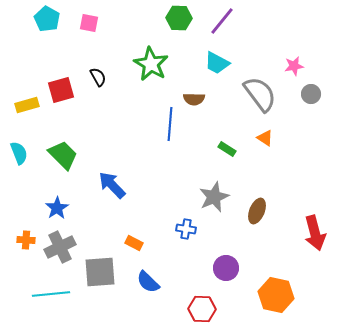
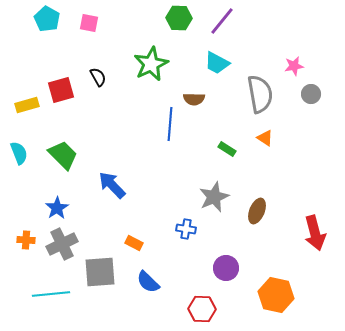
green star: rotated 16 degrees clockwise
gray semicircle: rotated 27 degrees clockwise
gray cross: moved 2 px right, 3 px up
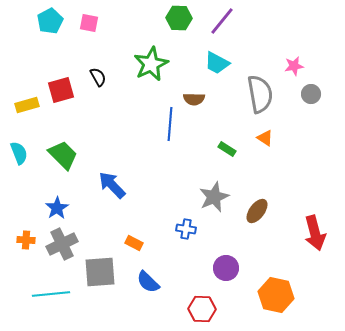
cyan pentagon: moved 3 px right, 2 px down; rotated 15 degrees clockwise
brown ellipse: rotated 15 degrees clockwise
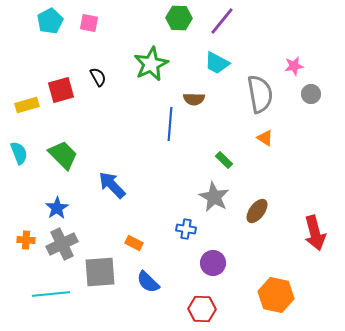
green rectangle: moved 3 px left, 11 px down; rotated 12 degrees clockwise
gray star: rotated 20 degrees counterclockwise
purple circle: moved 13 px left, 5 px up
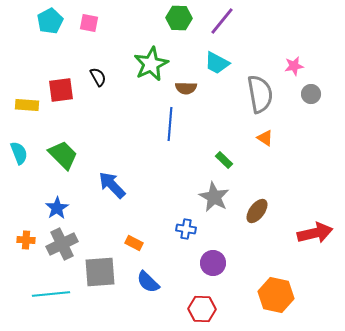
red square: rotated 8 degrees clockwise
brown semicircle: moved 8 px left, 11 px up
yellow rectangle: rotated 20 degrees clockwise
red arrow: rotated 88 degrees counterclockwise
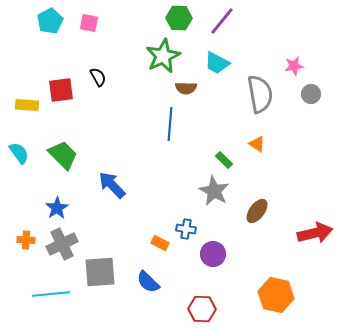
green star: moved 12 px right, 8 px up
orange triangle: moved 8 px left, 6 px down
cyan semicircle: rotated 15 degrees counterclockwise
gray star: moved 6 px up
orange rectangle: moved 26 px right
purple circle: moved 9 px up
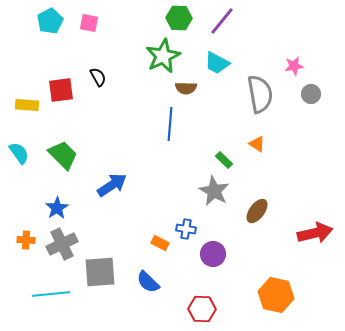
blue arrow: rotated 100 degrees clockwise
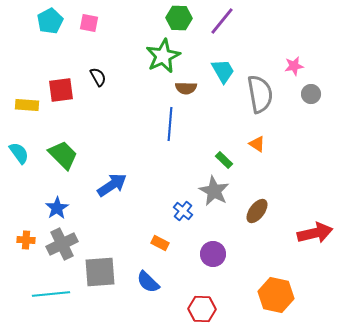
cyan trapezoid: moved 6 px right, 8 px down; rotated 148 degrees counterclockwise
blue cross: moved 3 px left, 18 px up; rotated 30 degrees clockwise
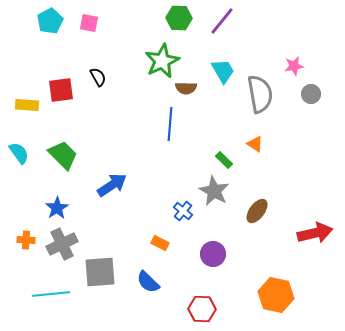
green star: moved 1 px left, 5 px down
orange triangle: moved 2 px left
